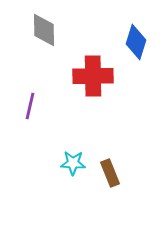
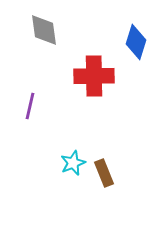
gray diamond: rotated 8 degrees counterclockwise
red cross: moved 1 px right
cyan star: rotated 25 degrees counterclockwise
brown rectangle: moved 6 px left
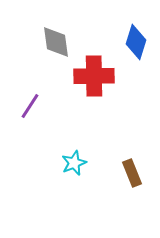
gray diamond: moved 12 px right, 12 px down
purple line: rotated 20 degrees clockwise
cyan star: moved 1 px right
brown rectangle: moved 28 px right
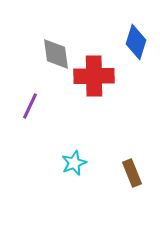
gray diamond: moved 12 px down
purple line: rotated 8 degrees counterclockwise
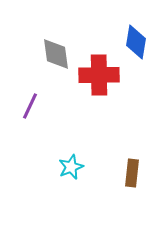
blue diamond: rotated 8 degrees counterclockwise
red cross: moved 5 px right, 1 px up
cyan star: moved 3 px left, 4 px down
brown rectangle: rotated 28 degrees clockwise
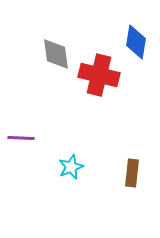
red cross: rotated 15 degrees clockwise
purple line: moved 9 px left, 32 px down; rotated 68 degrees clockwise
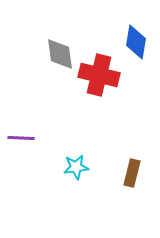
gray diamond: moved 4 px right
cyan star: moved 5 px right; rotated 15 degrees clockwise
brown rectangle: rotated 8 degrees clockwise
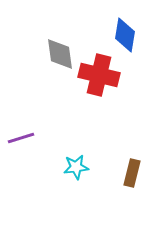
blue diamond: moved 11 px left, 7 px up
purple line: rotated 20 degrees counterclockwise
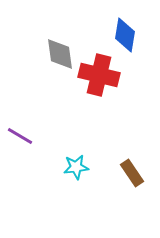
purple line: moved 1 px left, 2 px up; rotated 48 degrees clockwise
brown rectangle: rotated 48 degrees counterclockwise
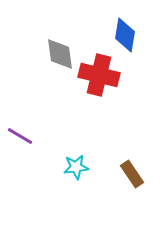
brown rectangle: moved 1 px down
